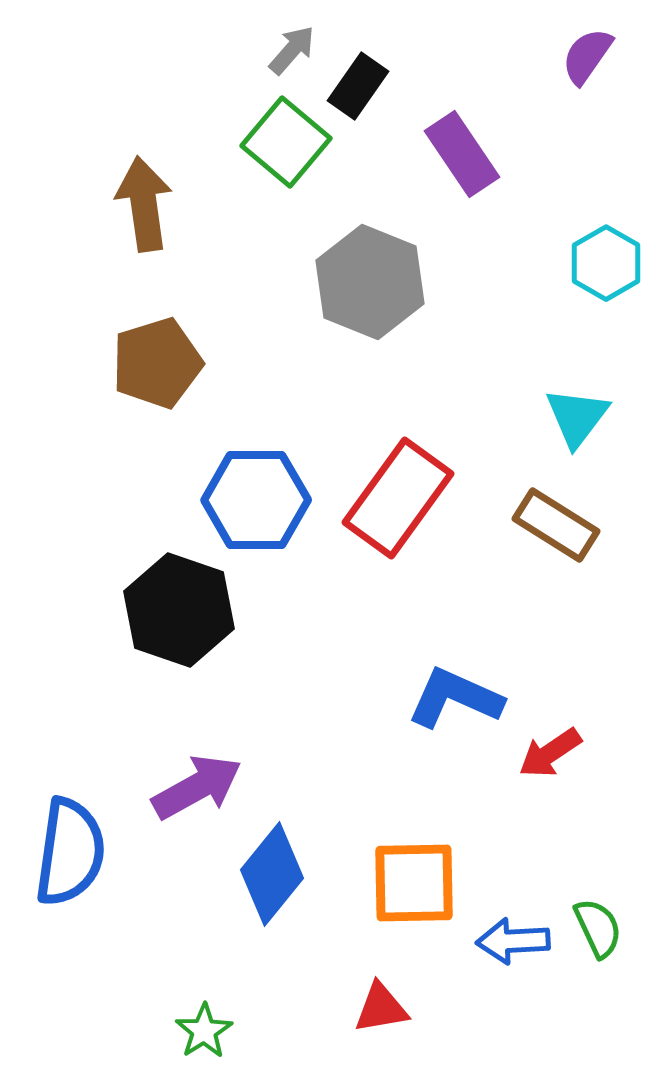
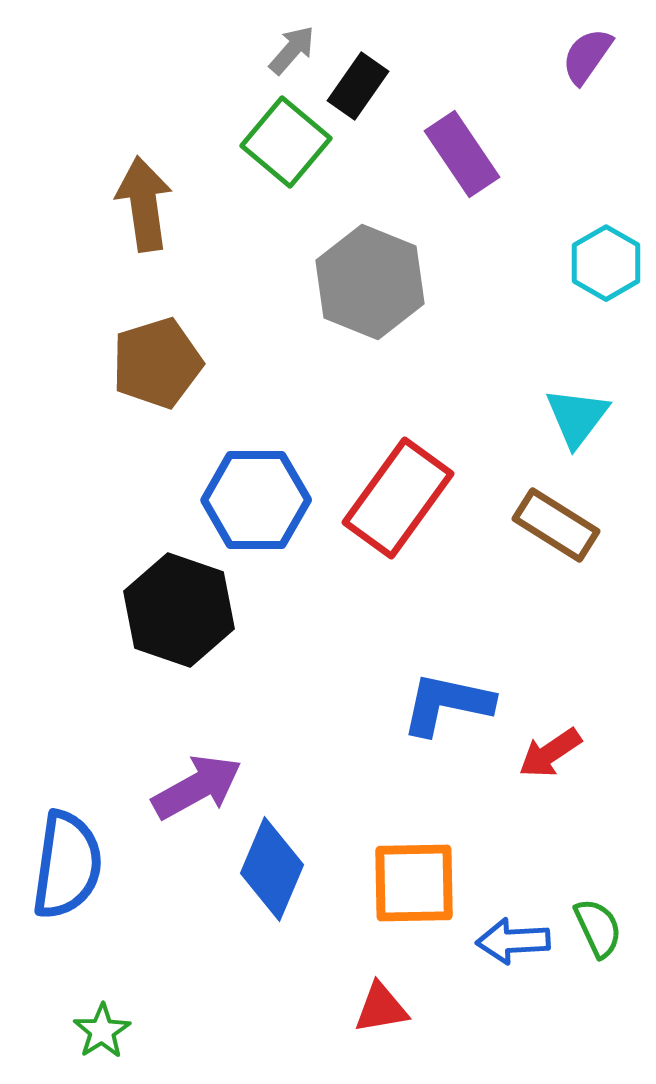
blue L-shape: moved 8 px left, 6 px down; rotated 12 degrees counterclockwise
blue semicircle: moved 3 px left, 13 px down
blue diamond: moved 5 px up; rotated 16 degrees counterclockwise
green star: moved 102 px left
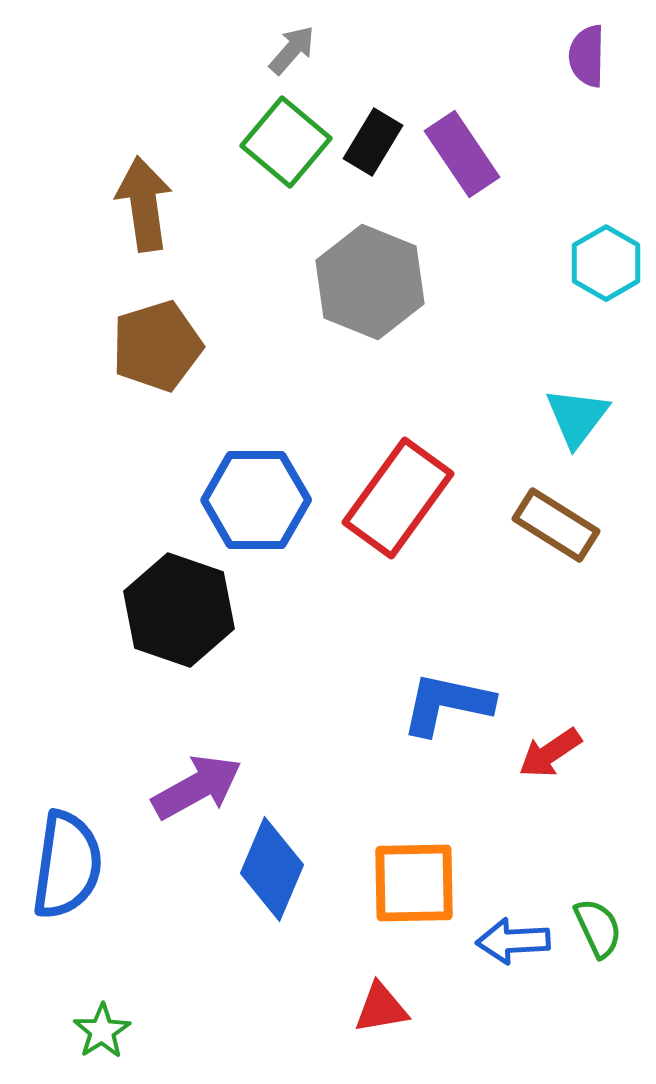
purple semicircle: rotated 34 degrees counterclockwise
black rectangle: moved 15 px right, 56 px down; rotated 4 degrees counterclockwise
brown pentagon: moved 17 px up
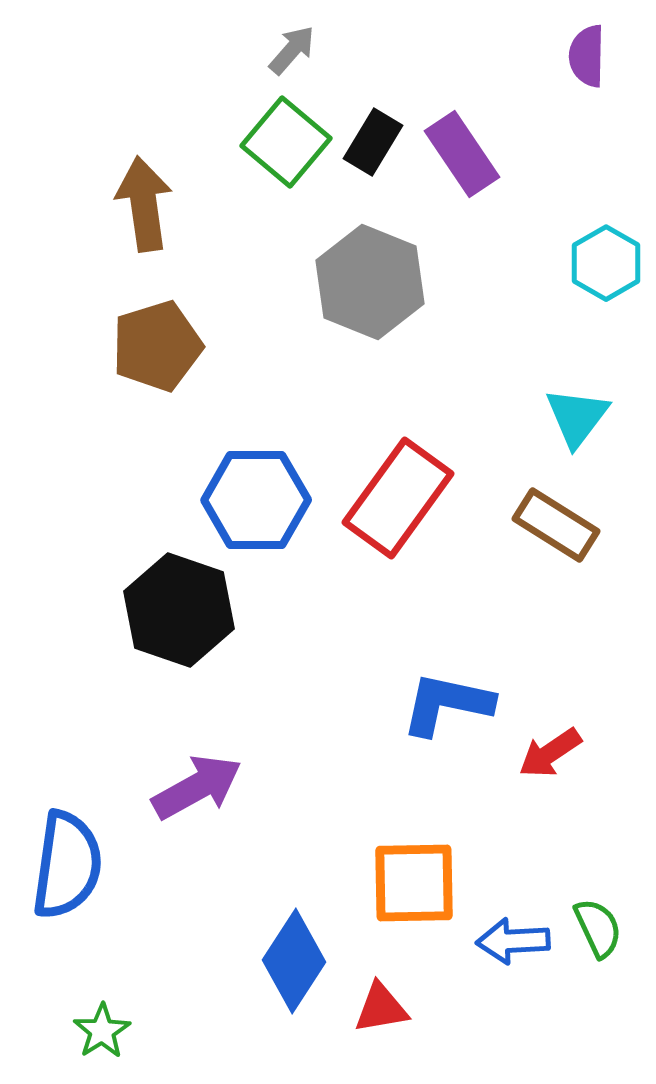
blue diamond: moved 22 px right, 92 px down; rotated 10 degrees clockwise
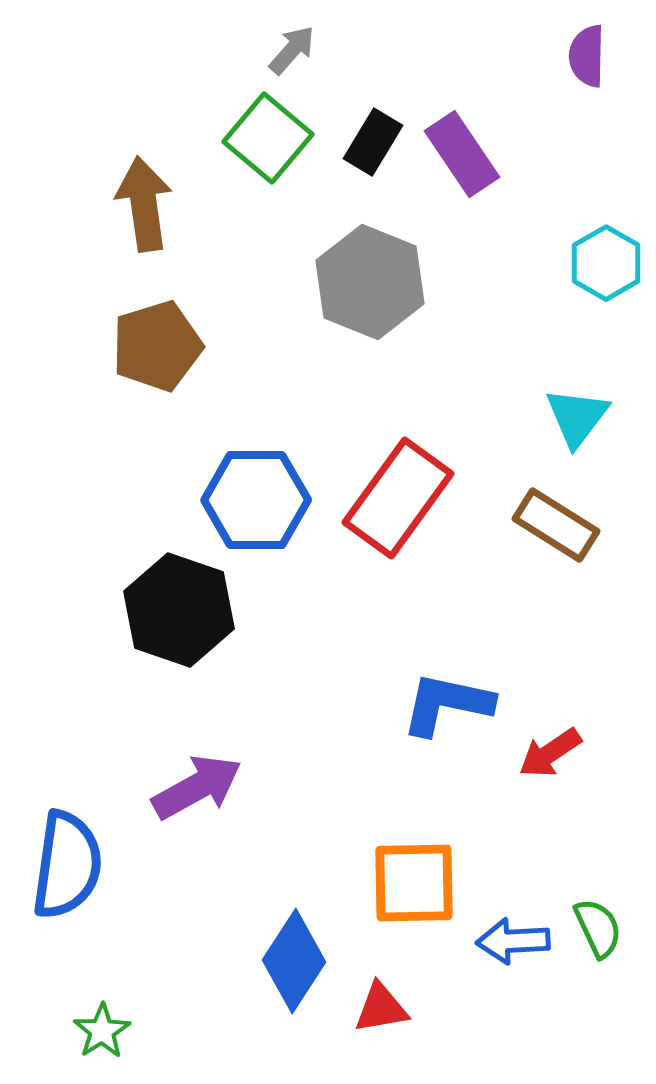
green square: moved 18 px left, 4 px up
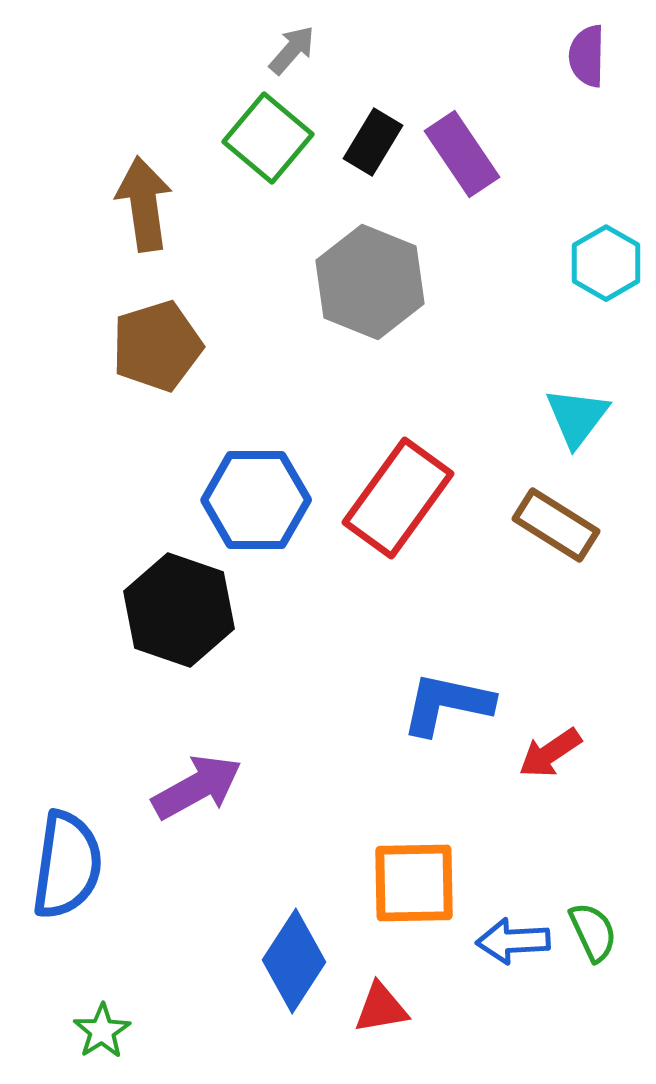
green semicircle: moved 5 px left, 4 px down
